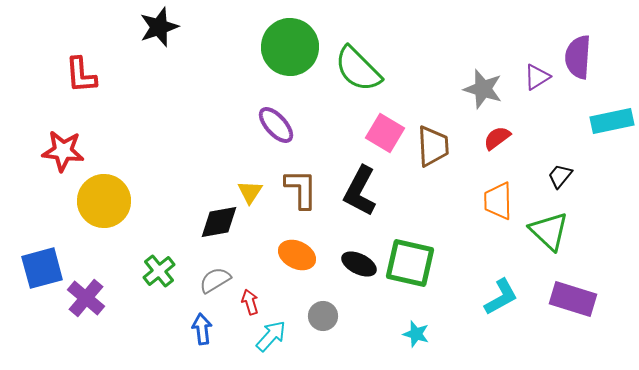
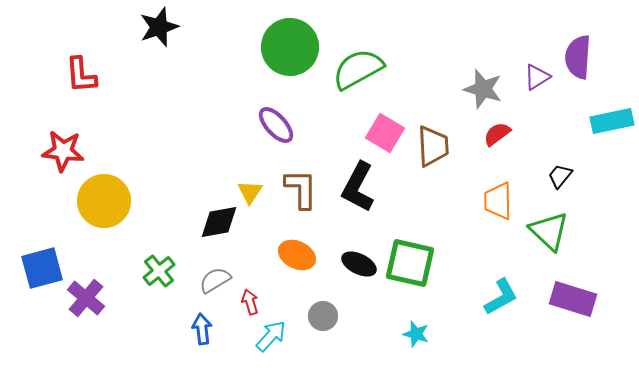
green semicircle: rotated 106 degrees clockwise
red semicircle: moved 4 px up
black L-shape: moved 2 px left, 4 px up
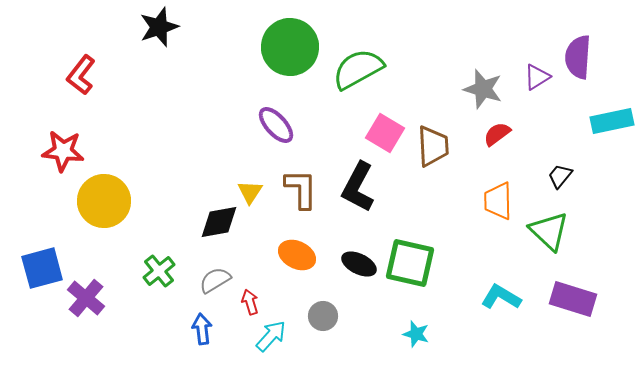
red L-shape: rotated 42 degrees clockwise
cyan L-shape: rotated 120 degrees counterclockwise
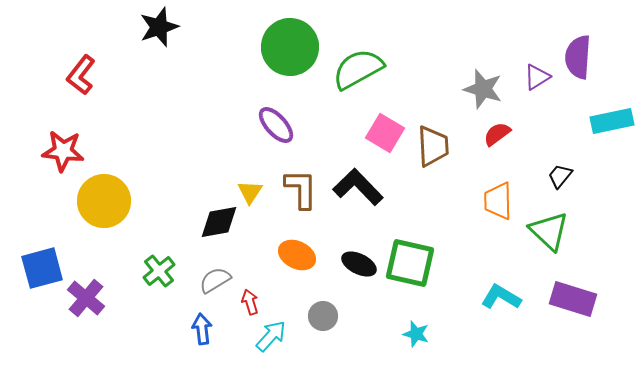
black L-shape: rotated 108 degrees clockwise
